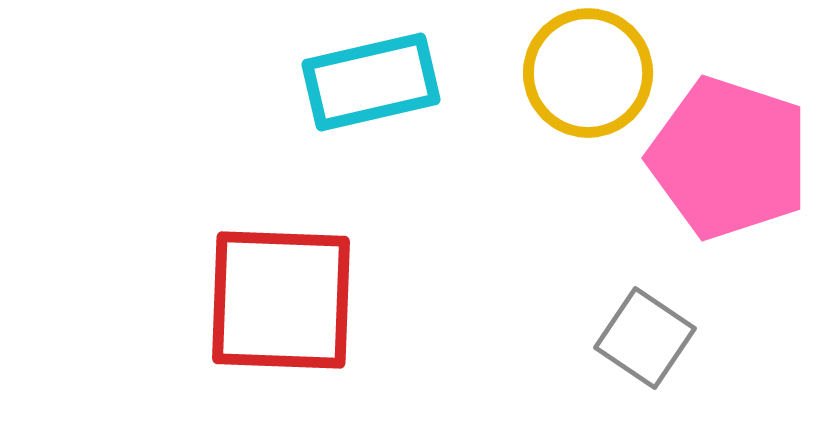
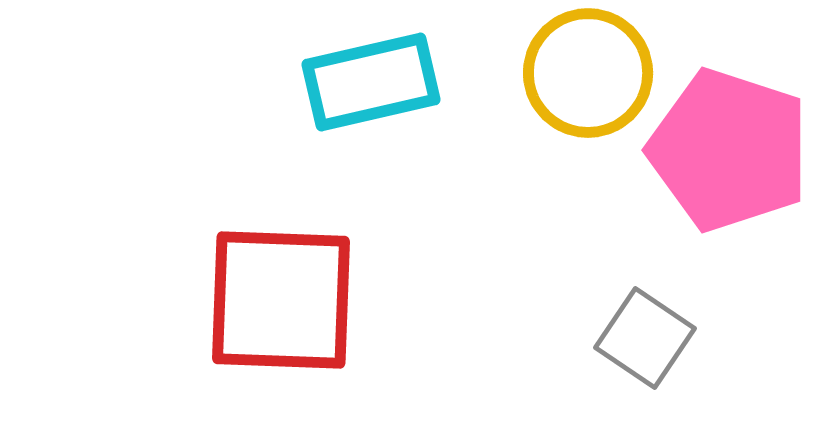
pink pentagon: moved 8 px up
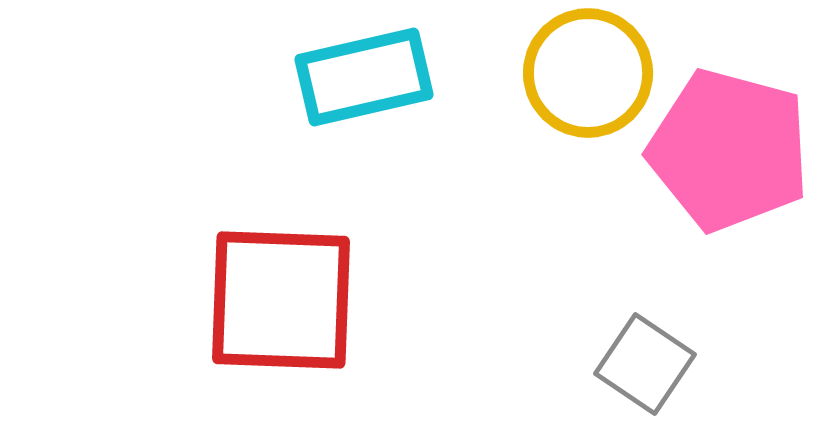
cyan rectangle: moved 7 px left, 5 px up
pink pentagon: rotated 3 degrees counterclockwise
gray square: moved 26 px down
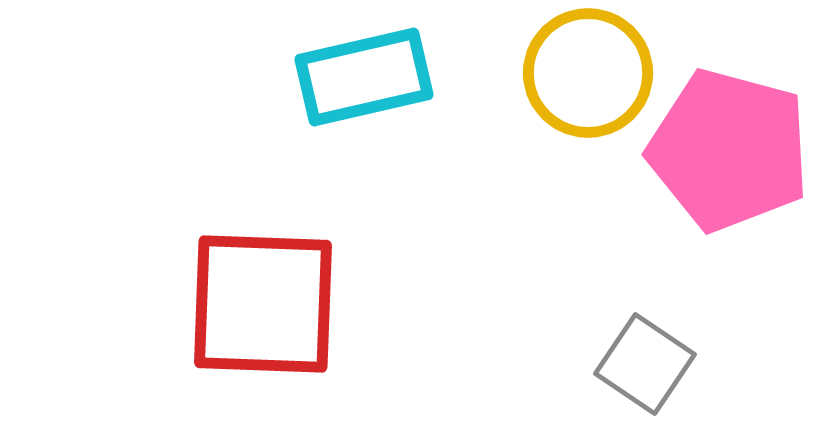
red square: moved 18 px left, 4 px down
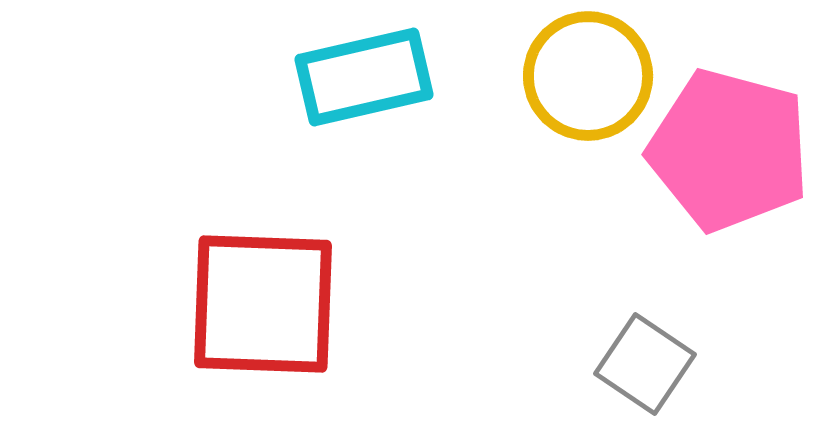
yellow circle: moved 3 px down
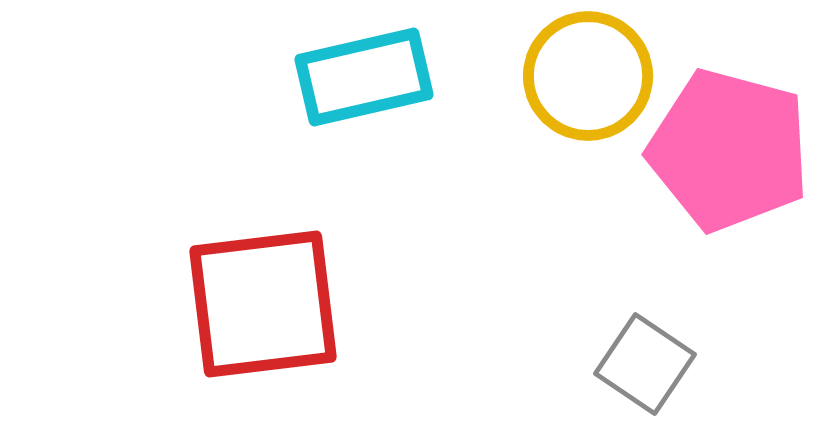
red square: rotated 9 degrees counterclockwise
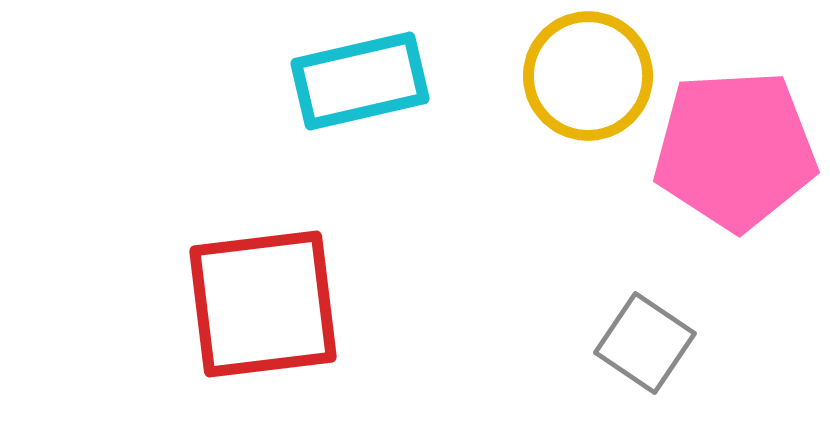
cyan rectangle: moved 4 px left, 4 px down
pink pentagon: moved 6 px right; rotated 18 degrees counterclockwise
gray square: moved 21 px up
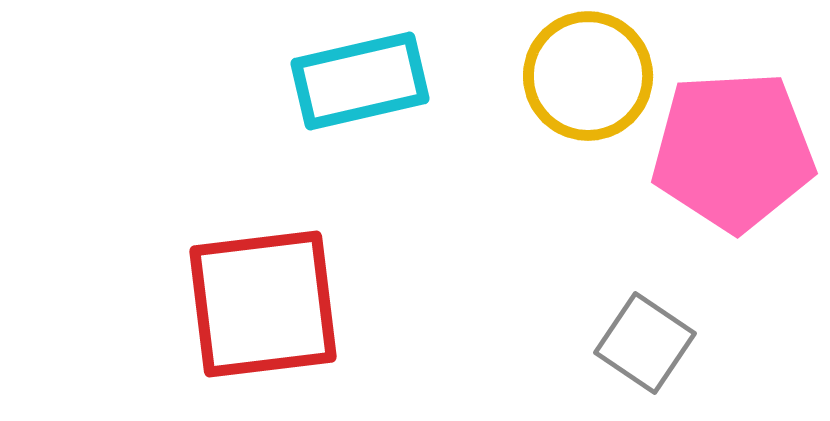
pink pentagon: moved 2 px left, 1 px down
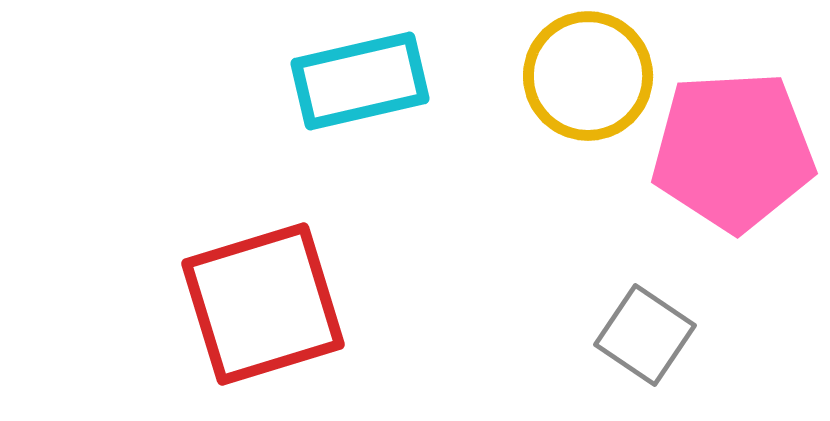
red square: rotated 10 degrees counterclockwise
gray square: moved 8 px up
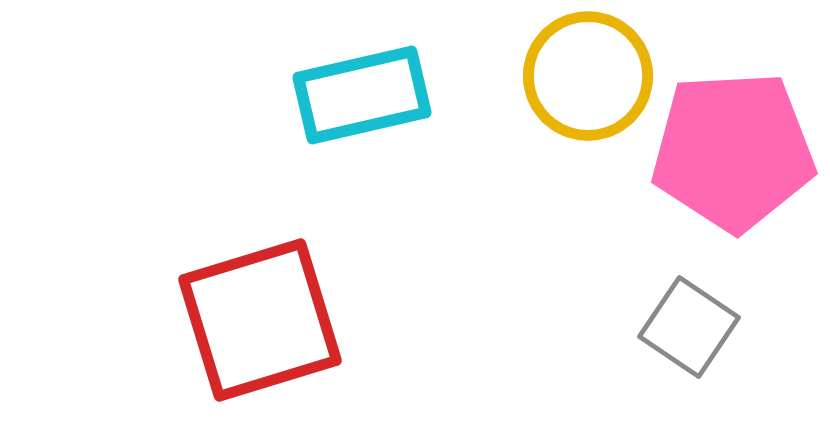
cyan rectangle: moved 2 px right, 14 px down
red square: moved 3 px left, 16 px down
gray square: moved 44 px right, 8 px up
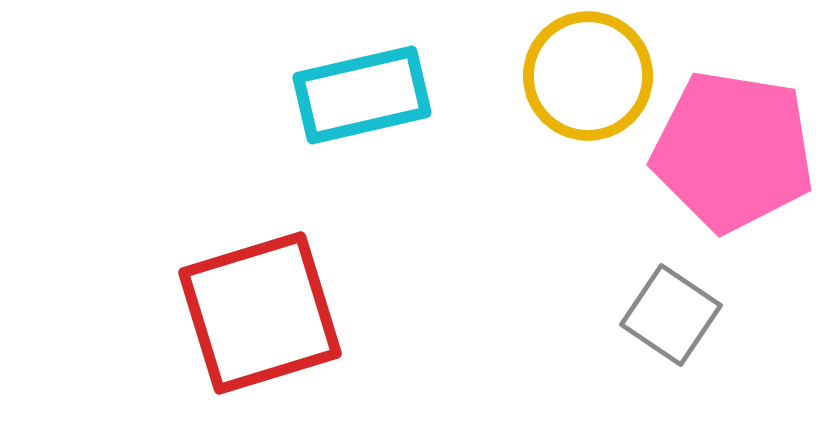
pink pentagon: rotated 12 degrees clockwise
red square: moved 7 px up
gray square: moved 18 px left, 12 px up
